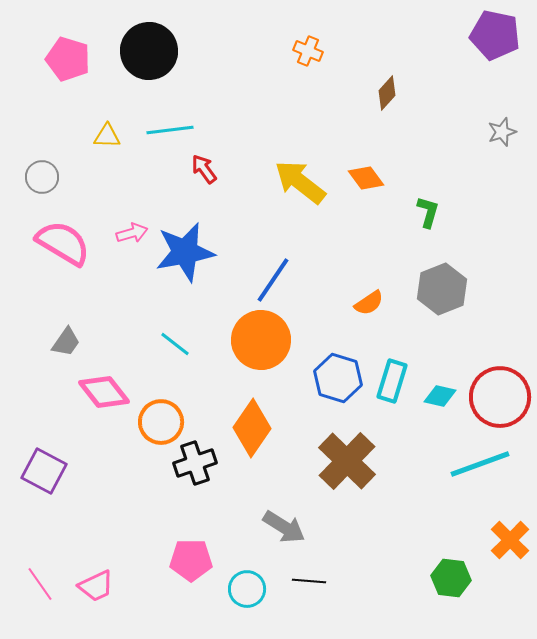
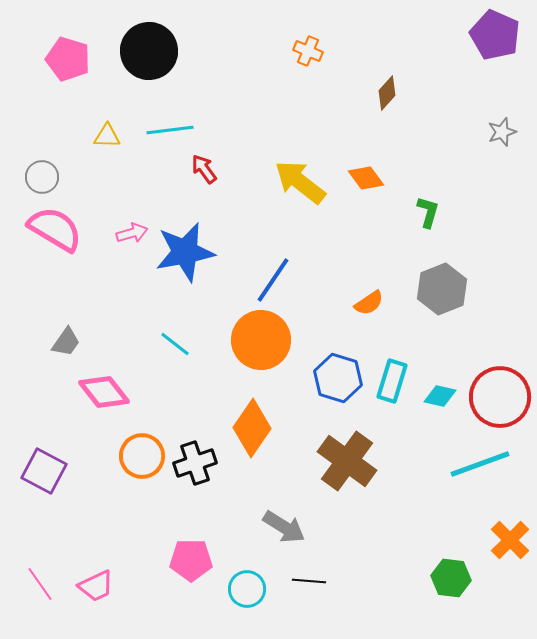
purple pentagon at (495, 35): rotated 12 degrees clockwise
pink semicircle at (63, 243): moved 8 px left, 14 px up
orange circle at (161, 422): moved 19 px left, 34 px down
brown cross at (347, 461): rotated 8 degrees counterclockwise
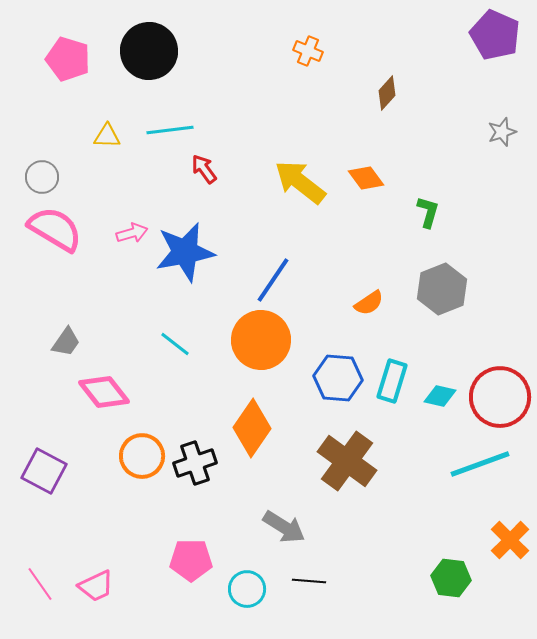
blue hexagon at (338, 378): rotated 12 degrees counterclockwise
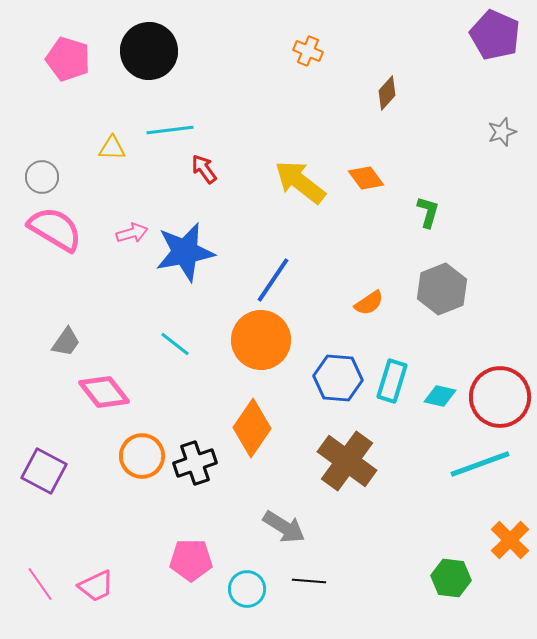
yellow triangle at (107, 136): moved 5 px right, 12 px down
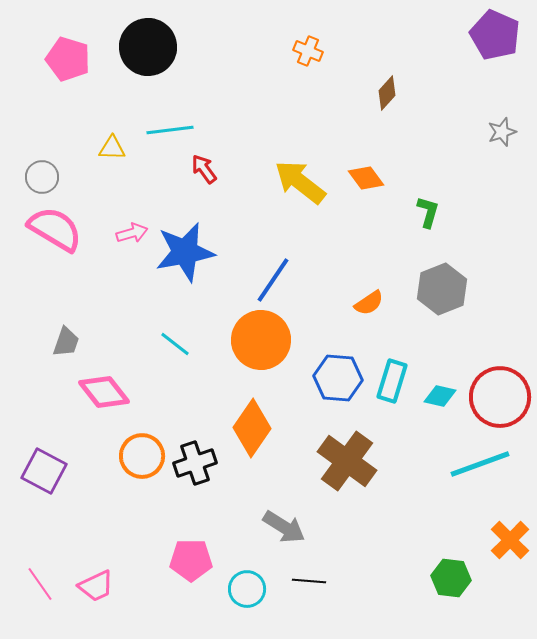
black circle at (149, 51): moved 1 px left, 4 px up
gray trapezoid at (66, 342): rotated 16 degrees counterclockwise
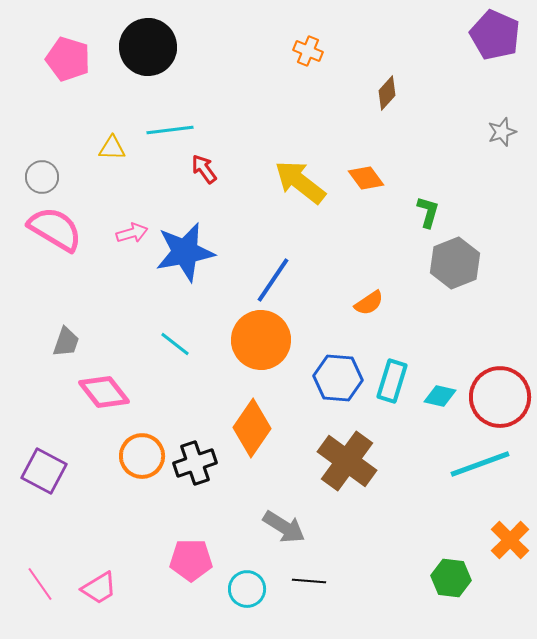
gray hexagon at (442, 289): moved 13 px right, 26 px up
pink trapezoid at (96, 586): moved 3 px right, 2 px down; rotated 6 degrees counterclockwise
